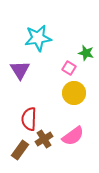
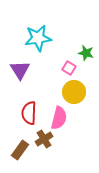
yellow circle: moved 1 px up
red semicircle: moved 6 px up
pink semicircle: moved 14 px left, 18 px up; rotated 40 degrees counterclockwise
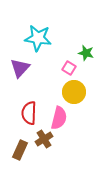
cyan star: rotated 16 degrees clockwise
purple triangle: moved 2 px up; rotated 15 degrees clockwise
brown rectangle: rotated 12 degrees counterclockwise
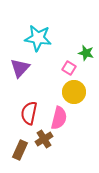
red semicircle: rotated 10 degrees clockwise
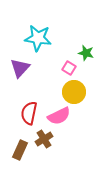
pink semicircle: moved 2 px up; rotated 50 degrees clockwise
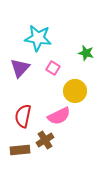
pink square: moved 16 px left
yellow circle: moved 1 px right, 1 px up
red semicircle: moved 6 px left, 3 px down
brown cross: moved 1 px right, 1 px down
brown rectangle: rotated 60 degrees clockwise
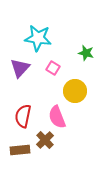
pink semicircle: moved 2 px left, 1 px down; rotated 95 degrees clockwise
brown cross: rotated 12 degrees counterclockwise
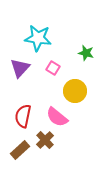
pink semicircle: rotated 30 degrees counterclockwise
brown rectangle: rotated 36 degrees counterclockwise
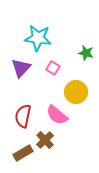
purple triangle: moved 1 px right
yellow circle: moved 1 px right, 1 px down
pink semicircle: moved 2 px up
brown rectangle: moved 3 px right, 3 px down; rotated 12 degrees clockwise
